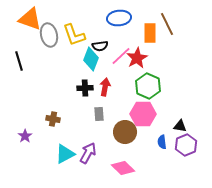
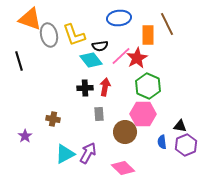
orange rectangle: moved 2 px left, 2 px down
cyan diamond: moved 1 px down; rotated 60 degrees counterclockwise
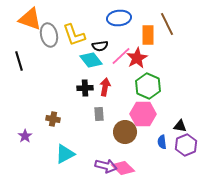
purple arrow: moved 18 px right, 13 px down; rotated 75 degrees clockwise
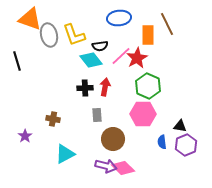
black line: moved 2 px left
gray rectangle: moved 2 px left, 1 px down
brown circle: moved 12 px left, 7 px down
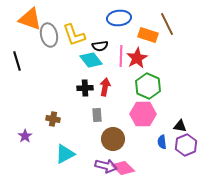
orange rectangle: rotated 72 degrees counterclockwise
pink line: rotated 45 degrees counterclockwise
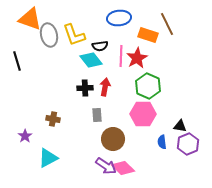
purple hexagon: moved 2 px right, 1 px up
cyan triangle: moved 17 px left, 4 px down
purple arrow: rotated 20 degrees clockwise
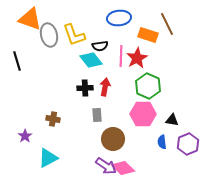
black triangle: moved 8 px left, 6 px up
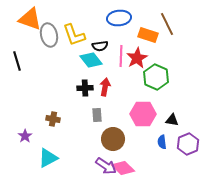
green hexagon: moved 8 px right, 9 px up
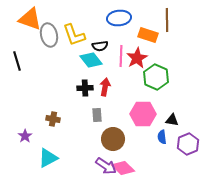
brown line: moved 4 px up; rotated 25 degrees clockwise
blue semicircle: moved 5 px up
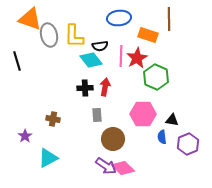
brown line: moved 2 px right, 1 px up
yellow L-shape: moved 1 px down; rotated 20 degrees clockwise
